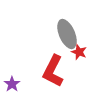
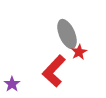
red star: rotated 21 degrees clockwise
red L-shape: moved 1 px right; rotated 16 degrees clockwise
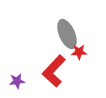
red star: rotated 28 degrees clockwise
purple star: moved 5 px right, 3 px up; rotated 28 degrees clockwise
